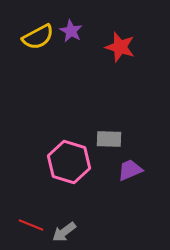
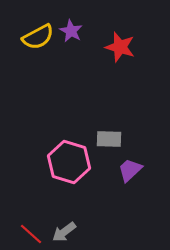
purple trapezoid: rotated 20 degrees counterclockwise
red line: moved 9 px down; rotated 20 degrees clockwise
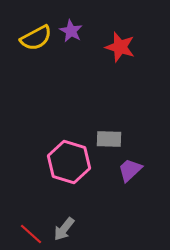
yellow semicircle: moved 2 px left, 1 px down
gray arrow: moved 3 px up; rotated 15 degrees counterclockwise
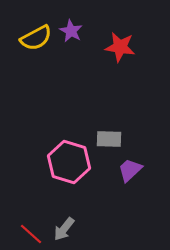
red star: rotated 8 degrees counterclockwise
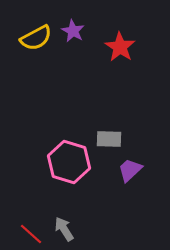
purple star: moved 2 px right
red star: rotated 24 degrees clockwise
gray arrow: rotated 110 degrees clockwise
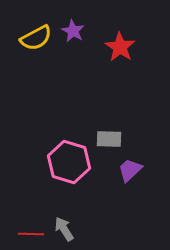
red line: rotated 40 degrees counterclockwise
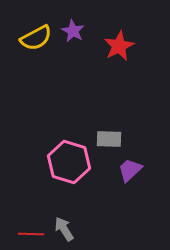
red star: moved 1 px left, 1 px up; rotated 12 degrees clockwise
